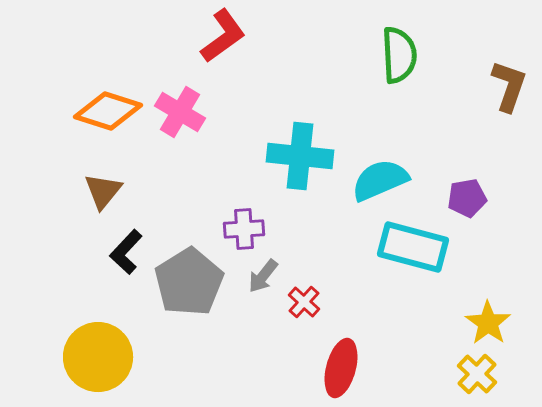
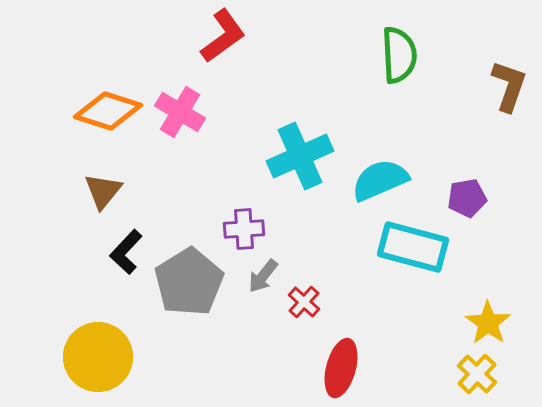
cyan cross: rotated 30 degrees counterclockwise
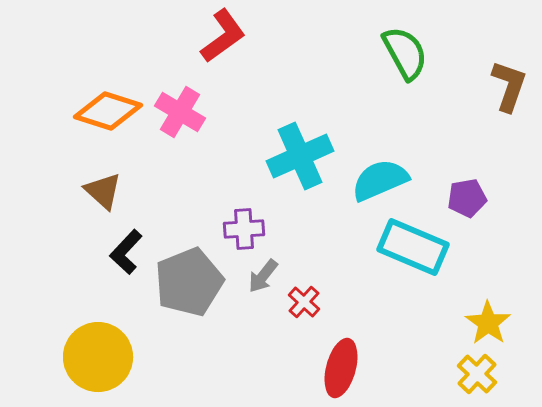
green semicircle: moved 6 px right, 2 px up; rotated 26 degrees counterclockwise
brown triangle: rotated 27 degrees counterclockwise
cyan rectangle: rotated 8 degrees clockwise
gray pentagon: rotated 10 degrees clockwise
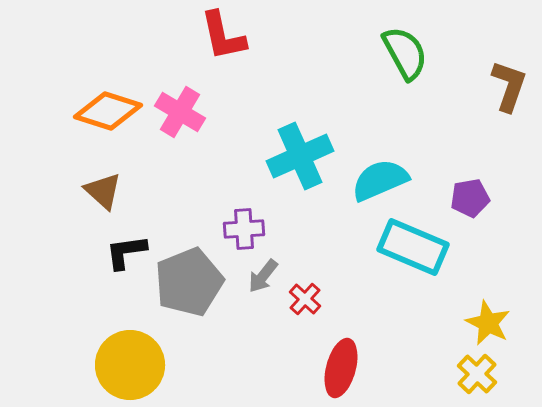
red L-shape: rotated 114 degrees clockwise
purple pentagon: moved 3 px right
black L-shape: rotated 39 degrees clockwise
red cross: moved 1 px right, 3 px up
yellow star: rotated 9 degrees counterclockwise
yellow circle: moved 32 px right, 8 px down
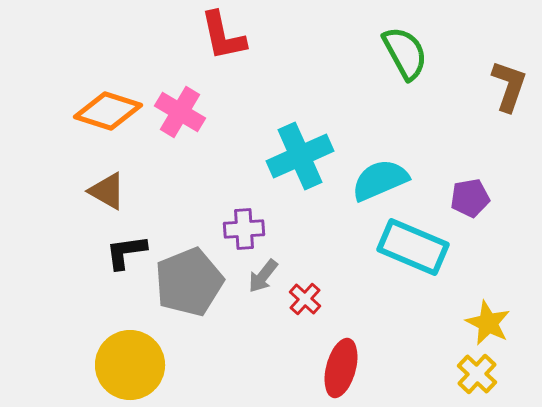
brown triangle: moved 4 px right; rotated 12 degrees counterclockwise
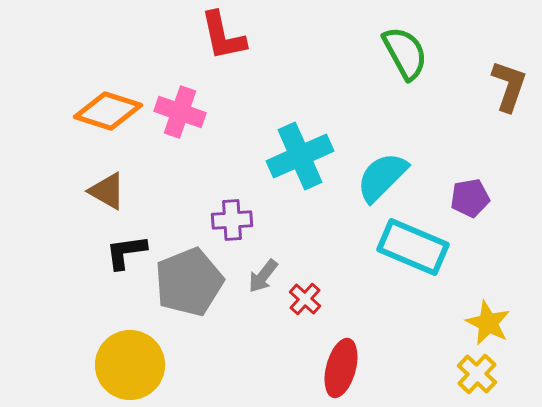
pink cross: rotated 12 degrees counterclockwise
cyan semicircle: moved 2 px right, 3 px up; rotated 22 degrees counterclockwise
purple cross: moved 12 px left, 9 px up
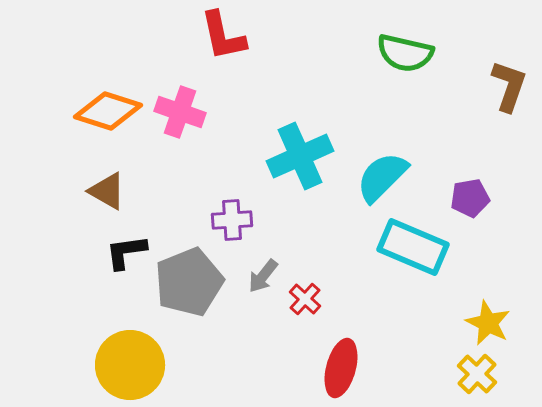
green semicircle: rotated 132 degrees clockwise
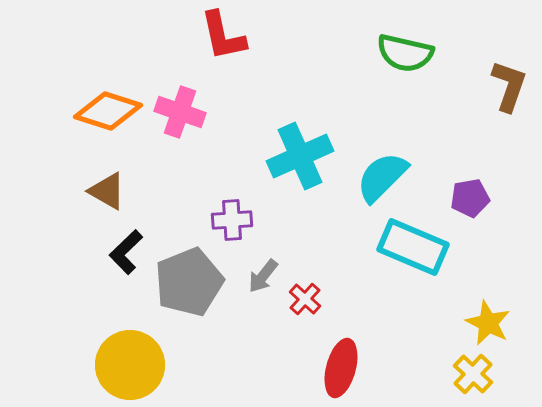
black L-shape: rotated 36 degrees counterclockwise
yellow cross: moved 4 px left
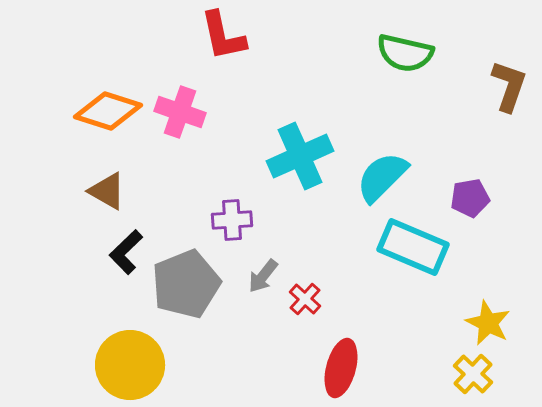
gray pentagon: moved 3 px left, 2 px down
